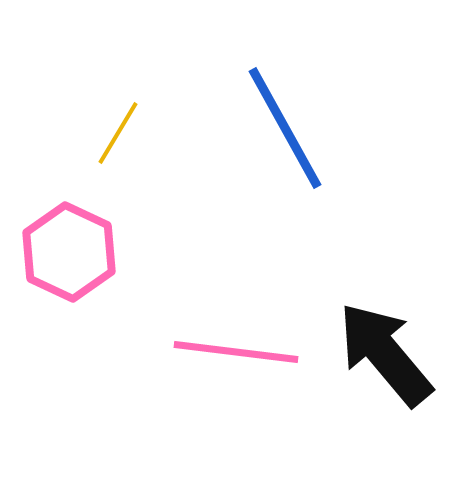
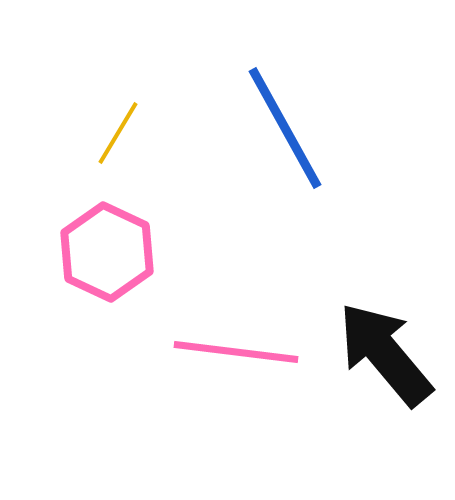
pink hexagon: moved 38 px right
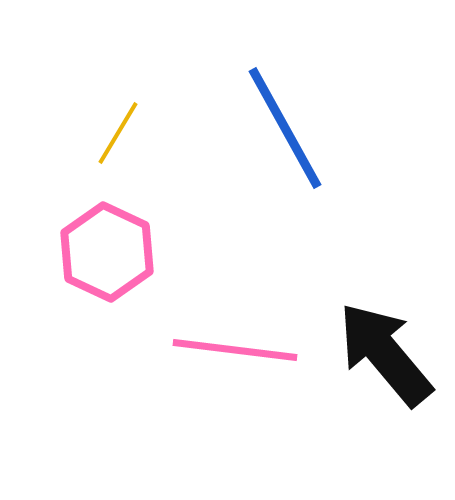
pink line: moved 1 px left, 2 px up
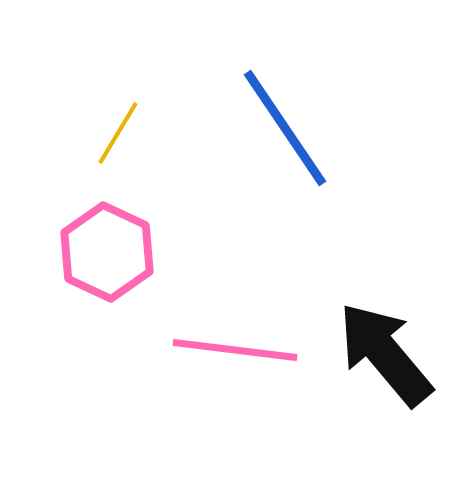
blue line: rotated 5 degrees counterclockwise
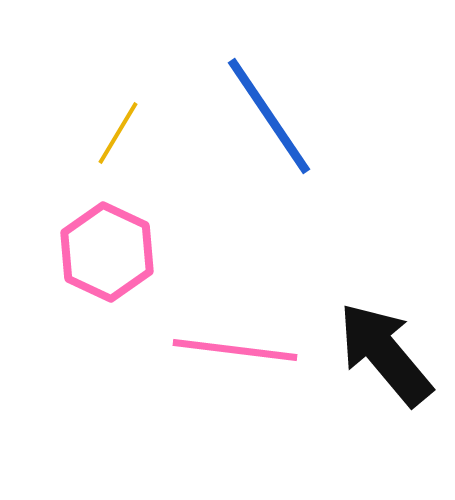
blue line: moved 16 px left, 12 px up
